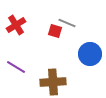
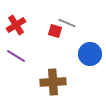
purple line: moved 11 px up
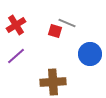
purple line: rotated 72 degrees counterclockwise
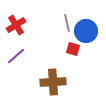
gray line: rotated 54 degrees clockwise
red square: moved 18 px right, 18 px down
blue circle: moved 4 px left, 23 px up
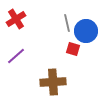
red cross: moved 6 px up
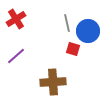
blue circle: moved 2 px right
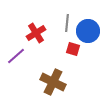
red cross: moved 20 px right, 14 px down
gray line: rotated 18 degrees clockwise
brown cross: rotated 30 degrees clockwise
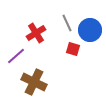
gray line: rotated 30 degrees counterclockwise
blue circle: moved 2 px right, 1 px up
brown cross: moved 19 px left
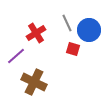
blue circle: moved 1 px left
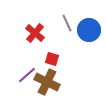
red cross: moved 1 px left; rotated 18 degrees counterclockwise
red square: moved 21 px left, 10 px down
purple line: moved 11 px right, 19 px down
brown cross: moved 13 px right
